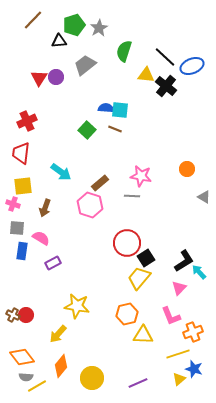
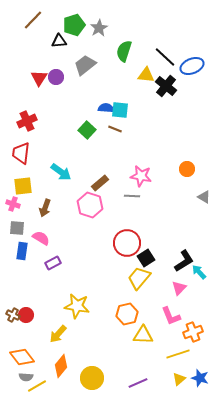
blue star at (194, 369): moved 6 px right, 9 px down
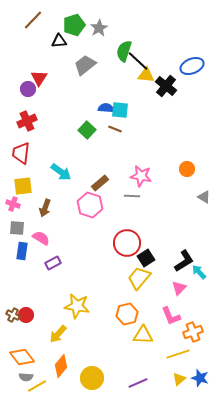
black line at (165, 57): moved 27 px left, 4 px down
purple circle at (56, 77): moved 28 px left, 12 px down
